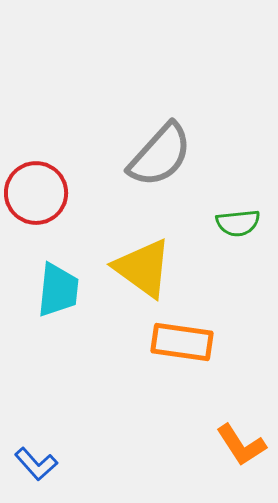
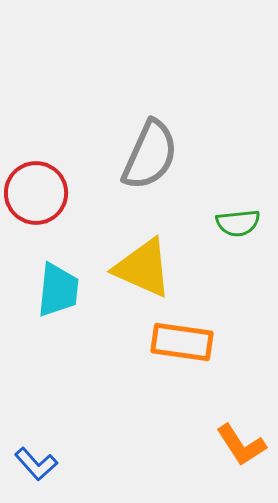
gray semicircle: moved 10 px left; rotated 18 degrees counterclockwise
yellow triangle: rotated 12 degrees counterclockwise
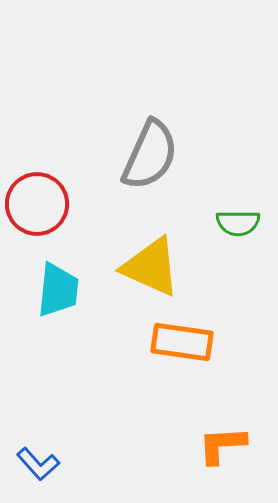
red circle: moved 1 px right, 11 px down
green semicircle: rotated 6 degrees clockwise
yellow triangle: moved 8 px right, 1 px up
orange L-shape: moved 19 px left; rotated 120 degrees clockwise
blue L-shape: moved 2 px right
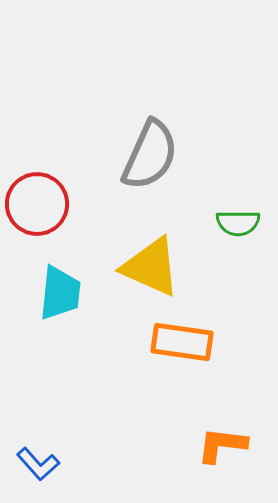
cyan trapezoid: moved 2 px right, 3 px down
orange L-shape: rotated 10 degrees clockwise
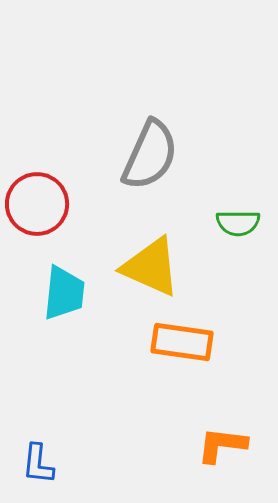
cyan trapezoid: moved 4 px right
blue L-shape: rotated 48 degrees clockwise
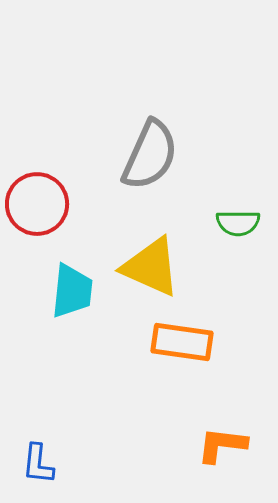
cyan trapezoid: moved 8 px right, 2 px up
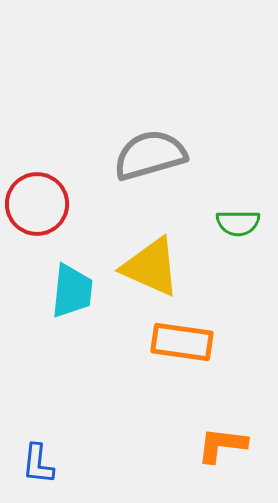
gray semicircle: rotated 130 degrees counterclockwise
